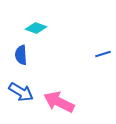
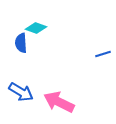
blue semicircle: moved 12 px up
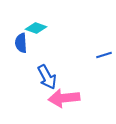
blue line: moved 1 px right, 1 px down
blue arrow: moved 26 px right, 15 px up; rotated 30 degrees clockwise
pink arrow: moved 5 px right, 4 px up; rotated 32 degrees counterclockwise
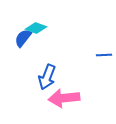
blue semicircle: moved 2 px right, 5 px up; rotated 42 degrees clockwise
blue line: rotated 14 degrees clockwise
blue arrow: rotated 50 degrees clockwise
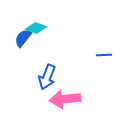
pink arrow: moved 1 px right, 1 px down
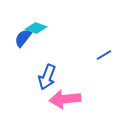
blue line: rotated 28 degrees counterclockwise
